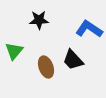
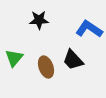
green triangle: moved 7 px down
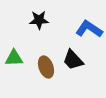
green triangle: rotated 48 degrees clockwise
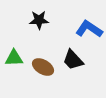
brown ellipse: moved 3 px left; rotated 40 degrees counterclockwise
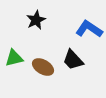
black star: moved 3 px left; rotated 24 degrees counterclockwise
green triangle: rotated 12 degrees counterclockwise
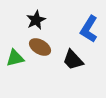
blue L-shape: rotated 92 degrees counterclockwise
green triangle: moved 1 px right
brown ellipse: moved 3 px left, 20 px up
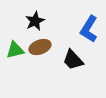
black star: moved 1 px left, 1 px down
brown ellipse: rotated 50 degrees counterclockwise
green triangle: moved 8 px up
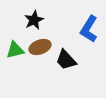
black star: moved 1 px left, 1 px up
black trapezoid: moved 7 px left
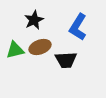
blue L-shape: moved 11 px left, 2 px up
black trapezoid: rotated 50 degrees counterclockwise
